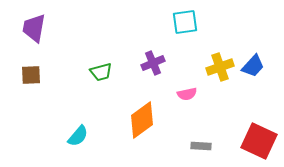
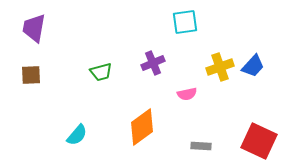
orange diamond: moved 7 px down
cyan semicircle: moved 1 px left, 1 px up
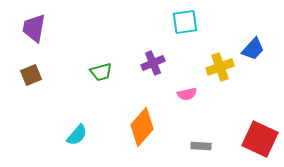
blue trapezoid: moved 17 px up
brown square: rotated 20 degrees counterclockwise
orange diamond: rotated 12 degrees counterclockwise
red square: moved 1 px right, 2 px up
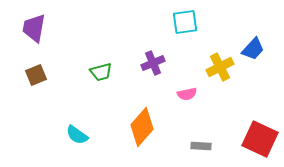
yellow cross: rotated 8 degrees counterclockwise
brown square: moved 5 px right
cyan semicircle: rotated 85 degrees clockwise
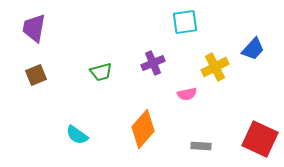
yellow cross: moved 5 px left
orange diamond: moved 1 px right, 2 px down
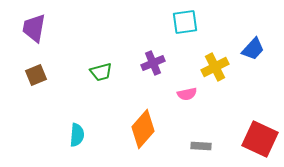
cyan semicircle: rotated 120 degrees counterclockwise
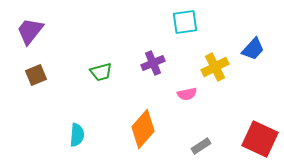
purple trapezoid: moved 4 px left, 3 px down; rotated 28 degrees clockwise
gray rectangle: rotated 36 degrees counterclockwise
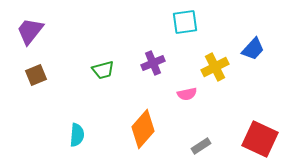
green trapezoid: moved 2 px right, 2 px up
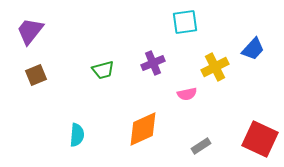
orange diamond: rotated 24 degrees clockwise
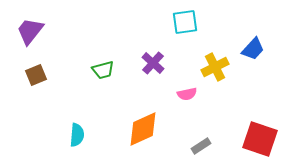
purple cross: rotated 25 degrees counterclockwise
red square: rotated 6 degrees counterclockwise
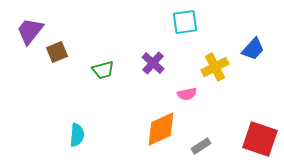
brown square: moved 21 px right, 23 px up
orange diamond: moved 18 px right
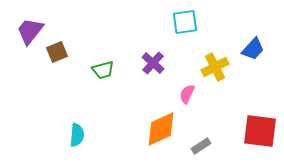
pink semicircle: rotated 126 degrees clockwise
red square: moved 8 px up; rotated 12 degrees counterclockwise
